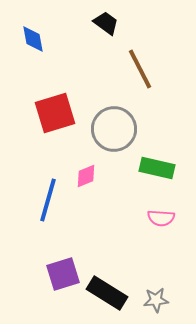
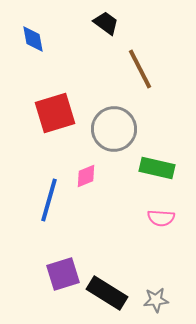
blue line: moved 1 px right
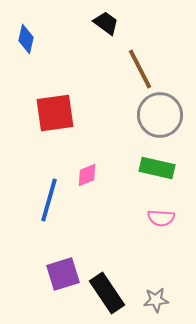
blue diamond: moved 7 px left; rotated 24 degrees clockwise
red square: rotated 9 degrees clockwise
gray circle: moved 46 px right, 14 px up
pink diamond: moved 1 px right, 1 px up
black rectangle: rotated 24 degrees clockwise
